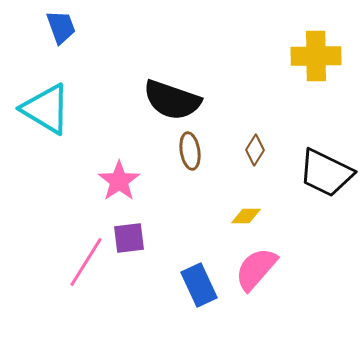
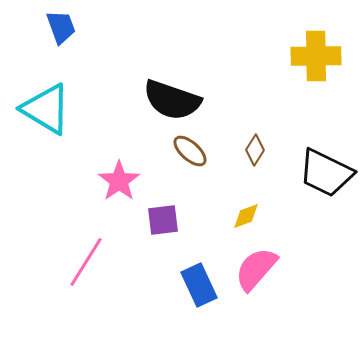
brown ellipse: rotated 39 degrees counterclockwise
yellow diamond: rotated 20 degrees counterclockwise
purple square: moved 34 px right, 18 px up
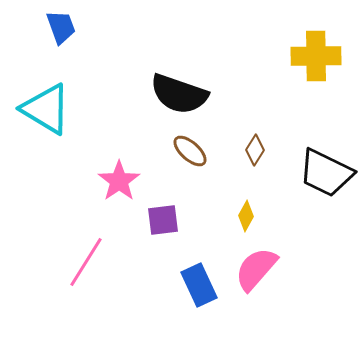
black semicircle: moved 7 px right, 6 px up
yellow diamond: rotated 40 degrees counterclockwise
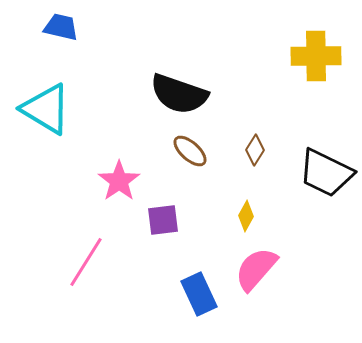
blue trapezoid: rotated 57 degrees counterclockwise
blue rectangle: moved 9 px down
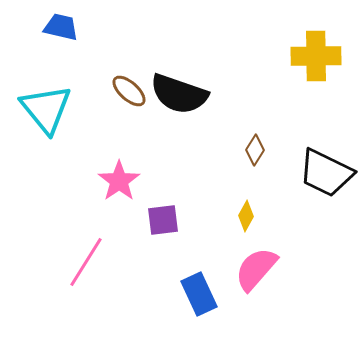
cyan triangle: rotated 20 degrees clockwise
brown ellipse: moved 61 px left, 60 px up
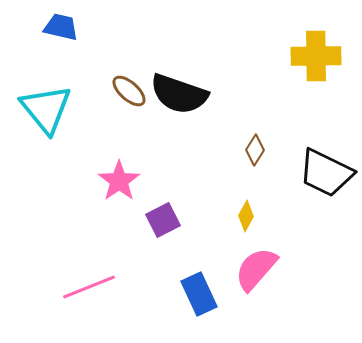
purple square: rotated 20 degrees counterclockwise
pink line: moved 3 px right, 25 px down; rotated 36 degrees clockwise
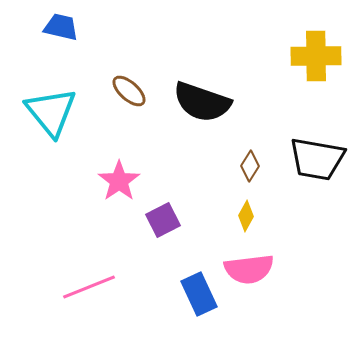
black semicircle: moved 23 px right, 8 px down
cyan triangle: moved 5 px right, 3 px down
brown diamond: moved 5 px left, 16 px down
black trapezoid: moved 9 px left, 14 px up; rotated 16 degrees counterclockwise
pink semicircle: moved 7 px left; rotated 138 degrees counterclockwise
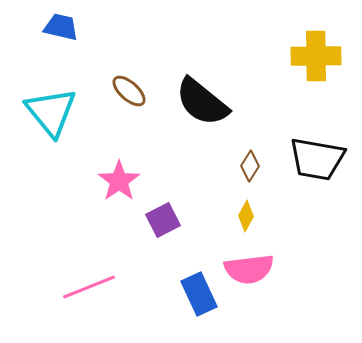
black semicircle: rotated 20 degrees clockwise
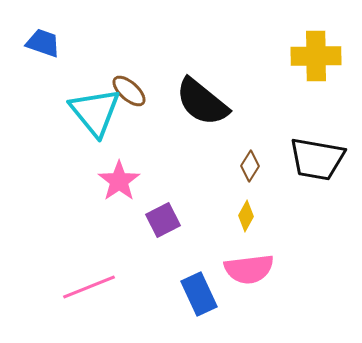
blue trapezoid: moved 18 px left, 16 px down; rotated 6 degrees clockwise
cyan triangle: moved 44 px right
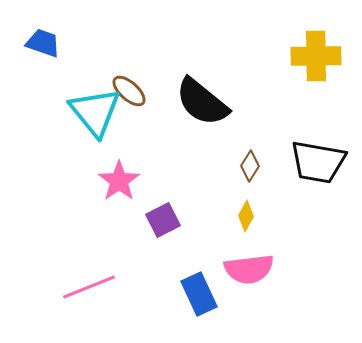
black trapezoid: moved 1 px right, 3 px down
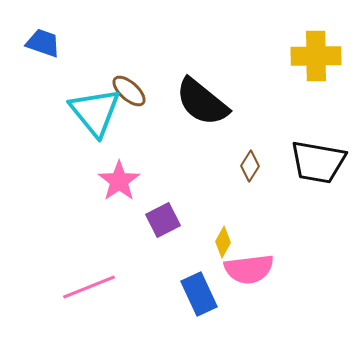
yellow diamond: moved 23 px left, 26 px down
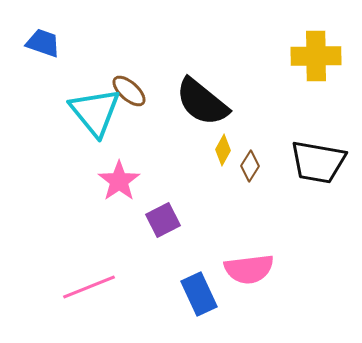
yellow diamond: moved 92 px up
